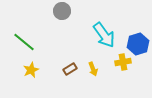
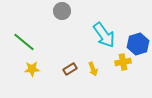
yellow star: moved 1 px right, 1 px up; rotated 21 degrees clockwise
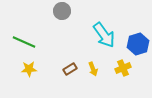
green line: rotated 15 degrees counterclockwise
yellow cross: moved 6 px down; rotated 14 degrees counterclockwise
yellow star: moved 3 px left
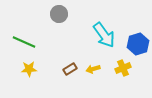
gray circle: moved 3 px left, 3 px down
yellow arrow: rotated 96 degrees clockwise
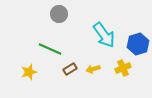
green line: moved 26 px right, 7 px down
yellow star: moved 3 px down; rotated 14 degrees counterclockwise
